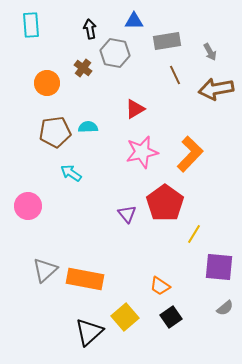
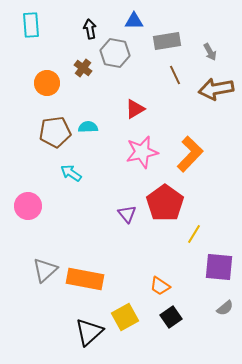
yellow square: rotated 12 degrees clockwise
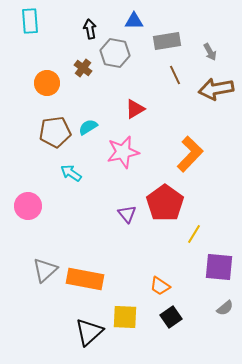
cyan rectangle: moved 1 px left, 4 px up
cyan semicircle: rotated 30 degrees counterclockwise
pink star: moved 19 px left
yellow square: rotated 32 degrees clockwise
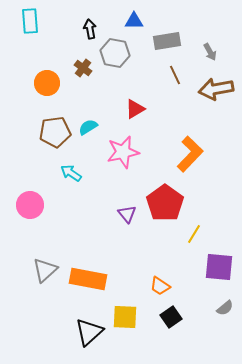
pink circle: moved 2 px right, 1 px up
orange rectangle: moved 3 px right
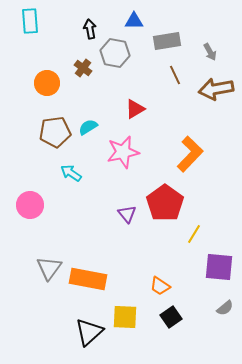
gray triangle: moved 4 px right, 2 px up; rotated 12 degrees counterclockwise
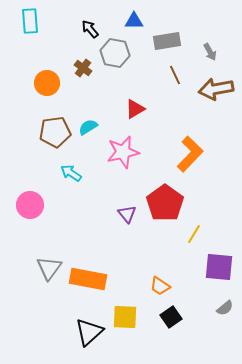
black arrow: rotated 30 degrees counterclockwise
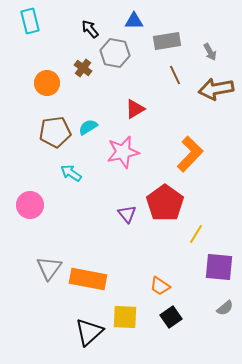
cyan rectangle: rotated 10 degrees counterclockwise
yellow line: moved 2 px right
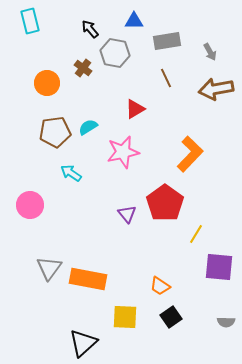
brown line: moved 9 px left, 3 px down
gray semicircle: moved 1 px right, 14 px down; rotated 42 degrees clockwise
black triangle: moved 6 px left, 11 px down
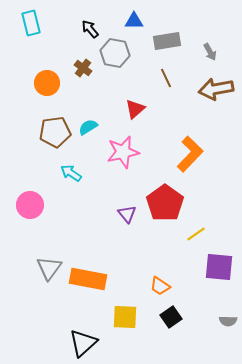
cyan rectangle: moved 1 px right, 2 px down
red triangle: rotated 10 degrees counterclockwise
yellow line: rotated 24 degrees clockwise
gray semicircle: moved 2 px right, 1 px up
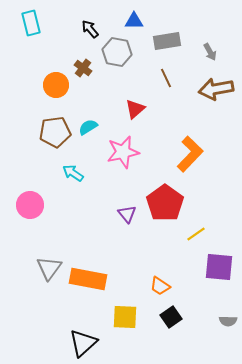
gray hexagon: moved 2 px right, 1 px up
orange circle: moved 9 px right, 2 px down
cyan arrow: moved 2 px right
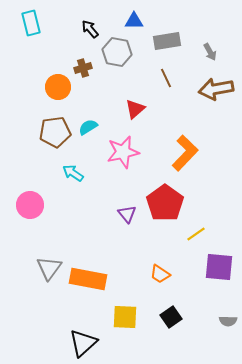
brown cross: rotated 36 degrees clockwise
orange circle: moved 2 px right, 2 px down
orange L-shape: moved 5 px left, 1 px up
orange trapezoid: moved 12 px up
